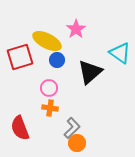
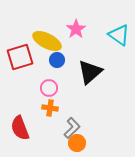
cyan triangle: moved 1 px left, 18 px up
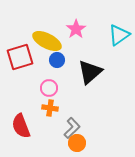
cyan triangle: rotated 50 degrees clockwise
red semicircle: moved 1 px right, 2 px up
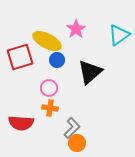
red semicircle: moved 3 px up; rotated 65 degrees counterclockwise
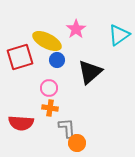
gray L-shape: moved 5 px left; rotated 50 degrees counterclockwise
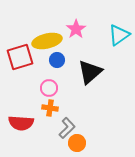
yellow ellipse: rotated 40 degrees counterclockwise
gray L-shape: rotated 50 degrees clockwise
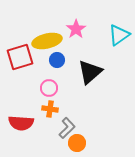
orange cross: moved 1 px down
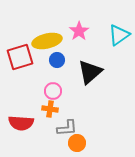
pink star: moved 3 px right, 2 px down
pink circle: moved 4 px right, 3 px down
gray L-shape: rotated 40 degrees clockwise
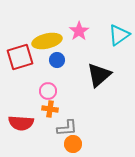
black triangle: moved 9 px right, 3 px down
pink circle: moved 5 px left
orange circle: moved 4 px left, 1 px down
